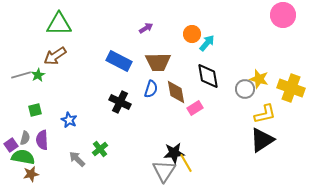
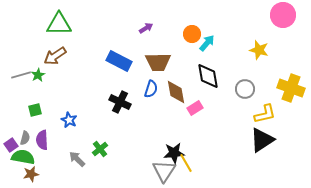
yellow star: moved 29 px up
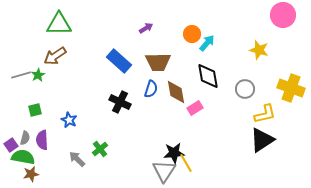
blue rectangle: rotated 15 degrees clockwise
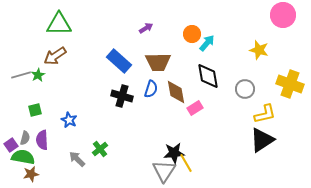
yellow cross: moved 1 px left, 4 px up
black cross: moved 2 px right, 6 px up; rotated 10 degrees counterclockwise
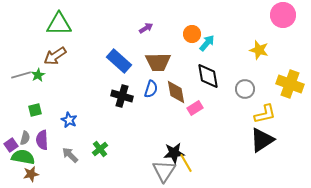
gray arrow: moved 7 px left, 4 px up
